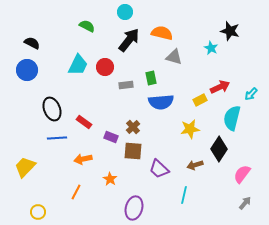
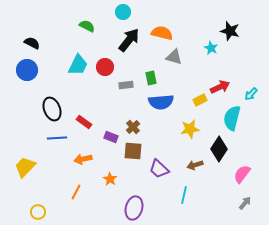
cyan circle: moved 2 px left
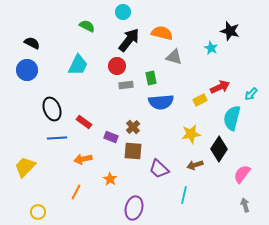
red circle: moved 12 px right, 1 px up
yellow star: moved 1 px right, 5 px down
gray arrow: moved 2 px down; rotated 56 degrees counterclockwise
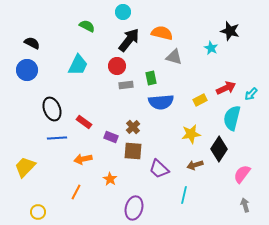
red arrow: moved 6 px right, 1 px down
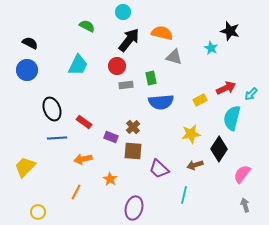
black semicircle: moved 2 px left
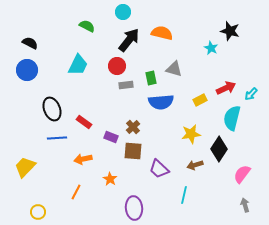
gray triangle: moved 12 px down
purple ellipse: rotated 20 degrees counterclockwise
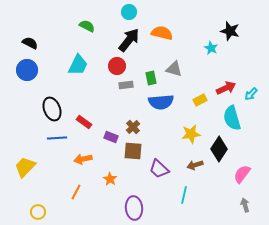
cyan circle: moved 6 px right
cyan semicircle: rotated 30 degrees counterclockwise
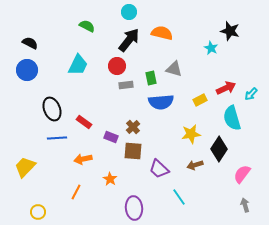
cyan line: moved 5 px left, 2 px down; rotated 48 degrees counterclockwise
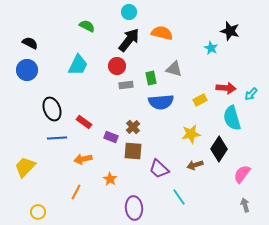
red arrow: rotated 30 degrees clockwise
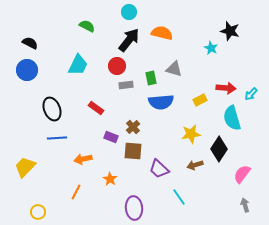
red rectangle: moved 12 px right, 14 px up
